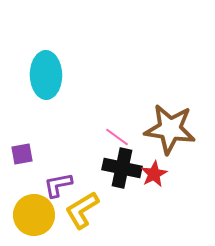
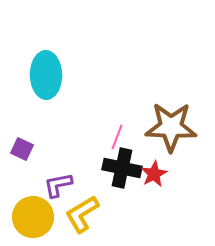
brown star: moved 1 px right, 2 px up; rotated 6 degrees counterclockwise
pink line: rotated 75 degrees clockwise
purple square: moved 5 px up; rotated 35 degrees clockwise
yellow L-shape: moved 4 px down
yellow circle: moved 1 px left, 2 px down
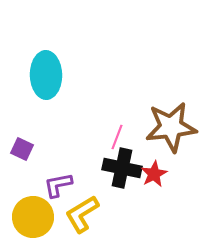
brown star: rotated 9 degrees counterclockwise
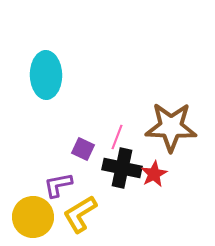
brown star: rotated 9 degrees clockwise
purple square: moved 61 px right
yellow L-shape: moved 2 px left
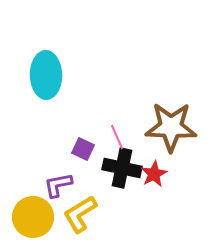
pink line: rotated 45 degrees counterclockwise
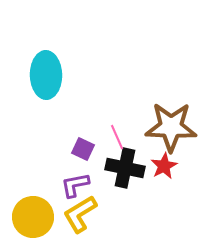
black cross: moved 3 px right
red star: moved 10 px right, 8 px up
purple L-shape: moved 17 px right
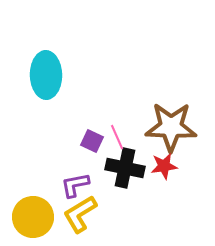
purple square: moved 9 px right, 8 px up
red star: rotated 20 degrees clockwise
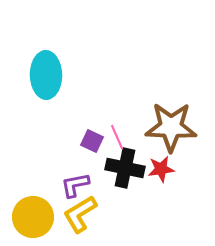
red star: moved 3 px left, 3 px down
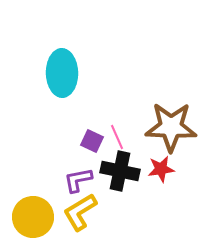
cyan ellipse: moved 16 px right, 2 px up
black cross: moved 5 px left, 3 px down
purple L-shape: moved 3 px right, 5 px up
yellow L-shape: moved 2 px up
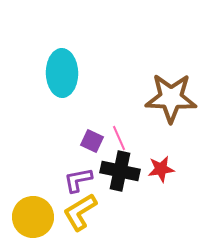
brown star: moved 29 px up
pink line: moved 2 px right, 1 px down
